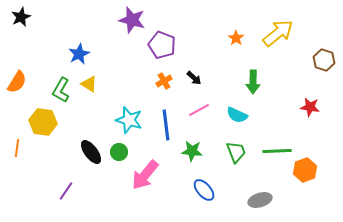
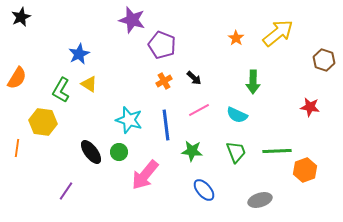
orange semicircle: moved 4 px up
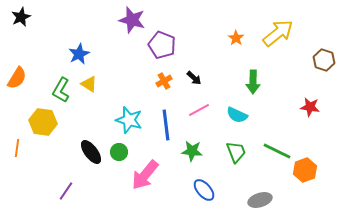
green line: rotated 28 degrees clockwise
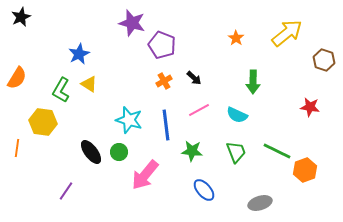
purple star: moved 3 px down
yellow arrow: moved 9 px right
gray ellipse: moved 3 px down
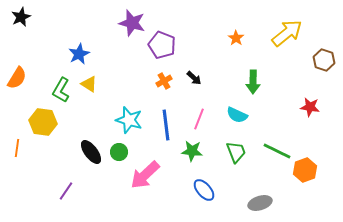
pink line: moved 9 px down; rotated 40 degrees counterclockwise
pink arrow: rotated 8 degrees clockwise
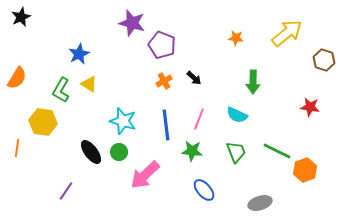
orange star: rotated 28 degrees counterclockwise
cyan star: moved 6 px left, 1 px down
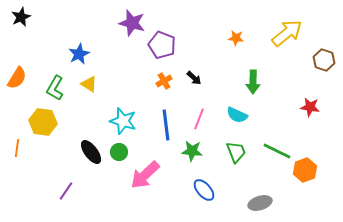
green L-shape: moved 6 px left, 2 px up
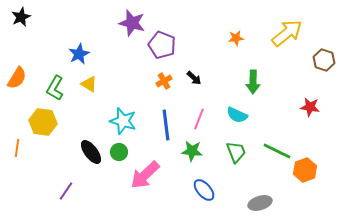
orange star: rotated 14 degrees counterclockwise
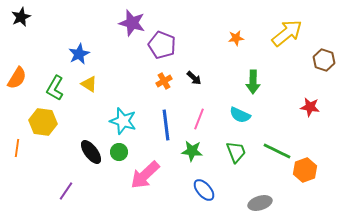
cyan semicircle: moved 3 px right
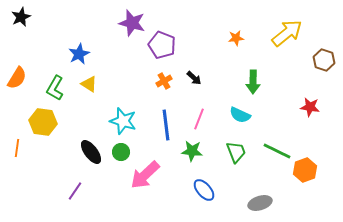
green circle: moved 2 px right
purple line: moved 9 px right
